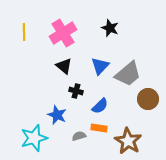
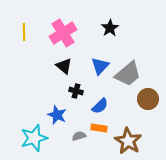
black star: rotated 18 degrees clockwise
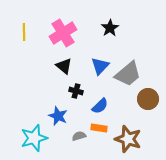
blue star: moved 1 px right, 1 px down
brown star: moved 2 px up; rotated 12 degrees counterclockwise
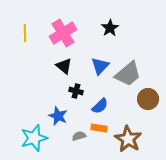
yellow line: moved 1 px right, 1 px down
brown star: rotated 12 degrees clockwise
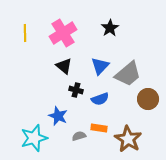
black cross: moved 1 px up
blue semicircle: moved 7 px up; rotated 24 degrees clockwise
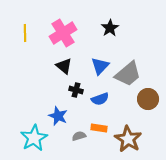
cyan star: rotated 12 degrees counterclockwise
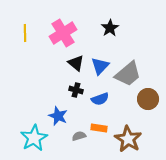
black triangle: moved 12 px right, 3 px up
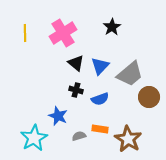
black star: moved 2 px right, 1 px up
gray trapezoid: moved 2 px right
brown circle: moved 1 px right, 2 px up
orange rectangle: moved 1 px right, 1 px down
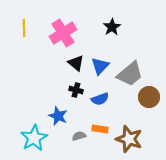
yellow line: moved 1 px left, 5 px up
brown star: moved 1 px right; rotated 12 degrees counterclockwise
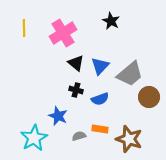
black star: moved 1 px left, 6 px up; rotated 12 degrees counterclockwise
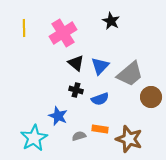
brown circle: moved 2 px right
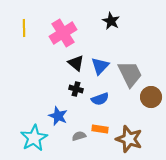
gray trapezoid: rotated 76 degrees counterclockwise
black cross: moved 1 px up
